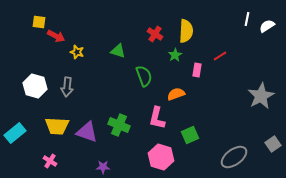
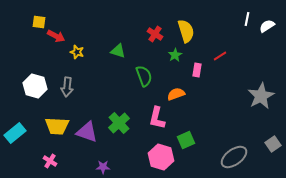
yellow semicircle: rotated 20 degrees counterclockwise
green cross: moved 2 px up; rotated 25 degrees clockwise
green square: moved 4 px left, 5 px down
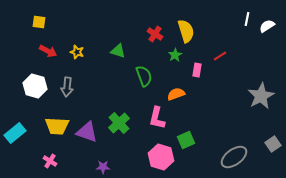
red arrow: moved 8 px left, 15 px down
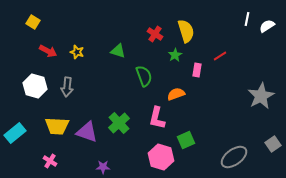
yellow square: moved 6 px left; rotated 24 degrees clockwise
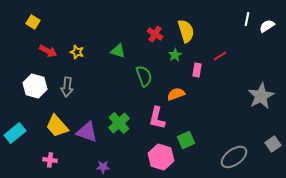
yellow trapezoid: rotated 45 degrees clockwise
pink cross: moved 1 px up; rotated 24 degrees counterclockwise
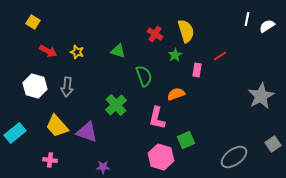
green cross: moved 3 px left, 18 px up
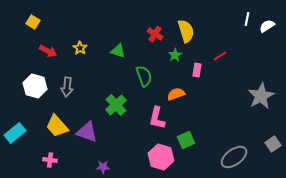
yellow star: moved 3 px right, 4 px up; rotated 16 degrees clockwise
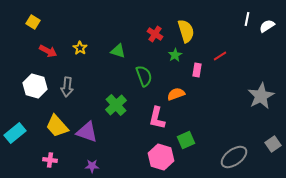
purple star: moved 11 px left, 1 px up
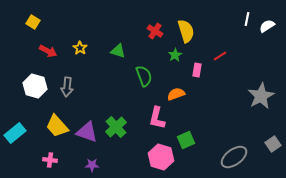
red cross: moved 3 px up
green cross: moved 22 px down
purple star: moved 1 px up
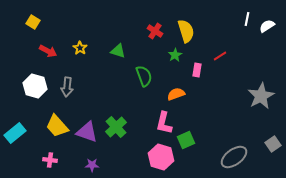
pink L-shape: moved 7 px right, 5 px down
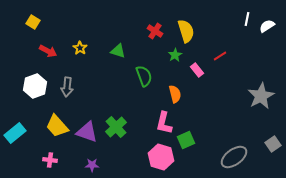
pink rectangle: rotated 48 degrees counterclockwise
white hexagon: rotated 25 degrees clockwise
orange semicircle: moved 1 px left; rotated 96 degrees clockwise
